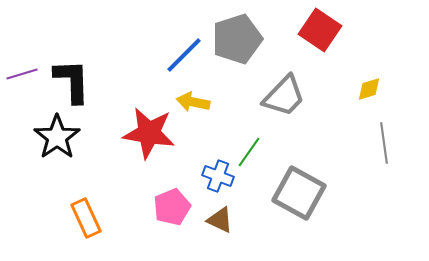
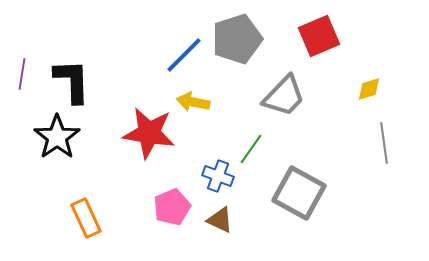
red square: moved 1 px left, 6 px down; rotated 33 degrees clockwise
purple line: rotated 64 degrees counterclockwise
green line: moved 2 px right, 3 px up
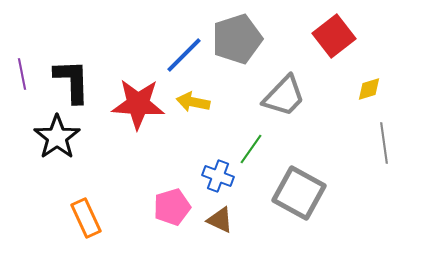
red square: moved 15 px right; rotated 15 degrees counterclockwise
purple line: rotated 20 degrees counterclockwise
red star: moved 11 px left, 29 px up; rotated 6 degrees counterclockwise
pink pentagon: rotated 6 degrees clockwise
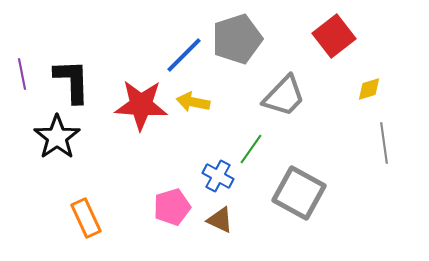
red star: moved 3 px right, 1 px down
blue cross: rotated 8 degrees clockwise
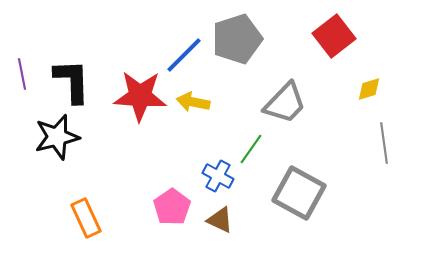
gray trapezoid: moved 1 px right, 7 px down
red star: moved 1 px left, 9 px up
black star: rotated 21 degrees clockwise
pink pentagon: rotated 18 degrees counterclockwise
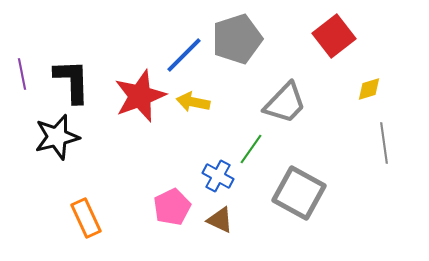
red star: rotated 24 degrees counterclockwise
pink pentagon: rotated 9 degrees clockwise
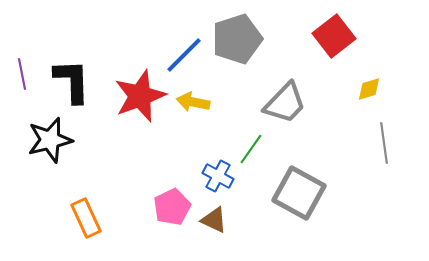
black star: moved 7 px left, 3 px down
brown triangle: moved 6 px left
